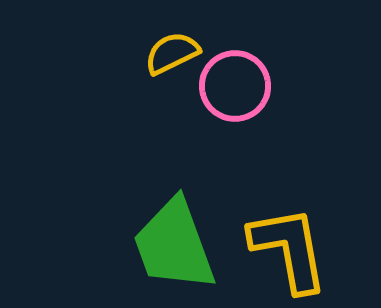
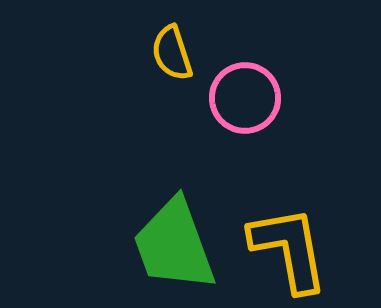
yellow semicircle: rotated 82 degrees counterclockwise
pink circle: moved 10 px right, 12 px down
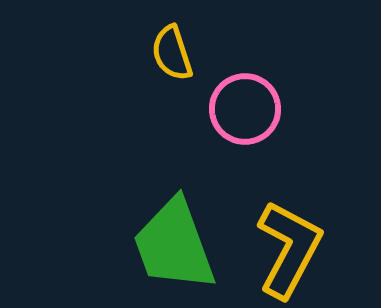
pink circle: moved 11 px down
yellow L-shape: rotated 38 degrees clockwise
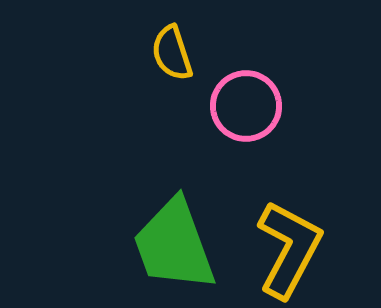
pink circle: moved 1 px right, 3 px up
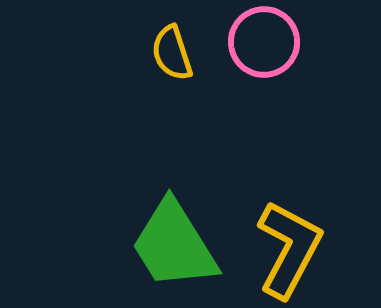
pink circle: moved 18 px right, 64 px up
green trapezoid: rotated 12 degrees counterclockwise
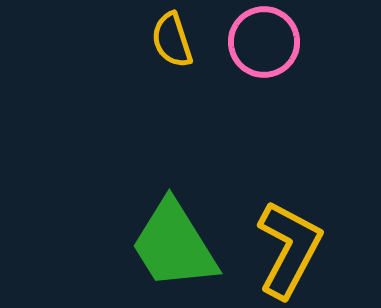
yellow semicircle: moved 13 px up
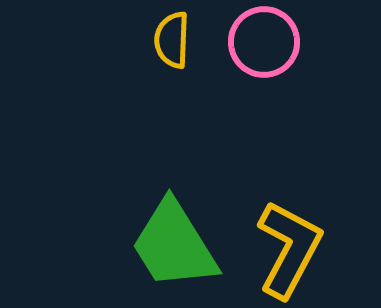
yellow semicircle: rotated 20 degrees clockwise
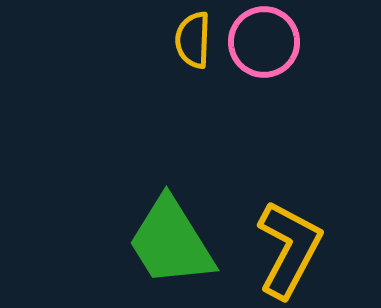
yellow semicircle: moved 21 px right
green trapezoid: moved 3 px left, 3 px up
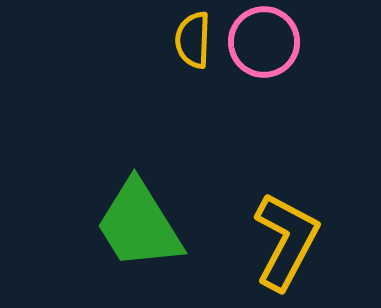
green trapezoid: moved 32 px left, 17 px up
yellow L-shape: moved 3 px left, 8 px up
